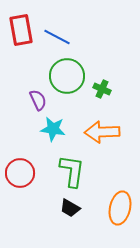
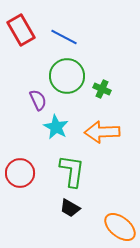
red rectangle: rotated 20 degrees counterclockwise
blue line: moved 7 px right
cyan star: moved 3 px right, 2 px up; rotated 20 degrees clockwise
orange ellipse: moved 19 px down; rotated 64 degrees counterclockwise
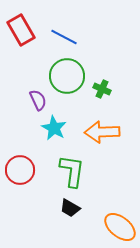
cyan star: moved 2 px left, 1 px down
red circle: moved 3 px up
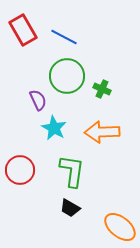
red rectangle: moved 2 px right
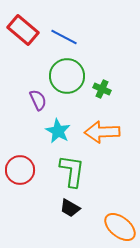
red rectangle: rotated 20 degrees counterclockwise
cyan star: moved 4 px right, 3 px down
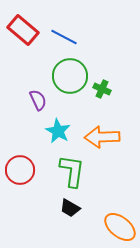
green circle: moved 3 px right
orange arrow: moved 5 px down
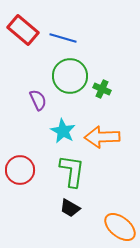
blue line: moved 1 px left, 1 px down; rotated 12 degrees counterclockwise
cyan star: moved 5 px right
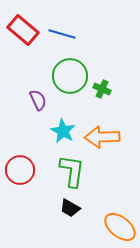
blue line: moved 1 px left, 4 px up
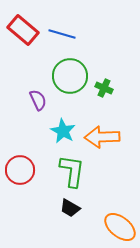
green cross: moved 2 px right, 1 px up
